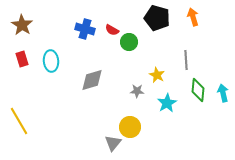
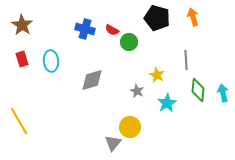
gray star: rotated 24 degrees clockwise
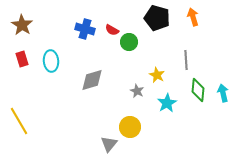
gray triangle: moved 4 px left, 1 px down
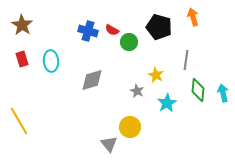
black pentagon: moved 2 px right, 9 px down
blue cross: moved 3 px right, 2 px down
gray line: rotated 12 degrees clockwise
yellow star: moved 1 px left
gray triangle: rotated 18 degrees counterclockwise
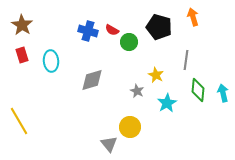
red rectangle: moved 4 px up
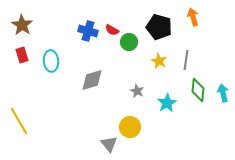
yellow star: moved 3 px right, 14 px up
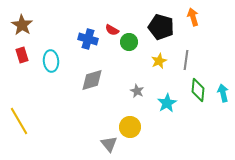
black pentagon: moved 2 px right
blue cross: moved 8 px down
yellow star: rotated 21 degrees clockwise
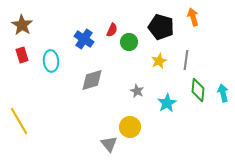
red semicircle: rotated 96 degrees counterclockwise
blue cross: moved 4 px left; rotated 18 degrees clockwise
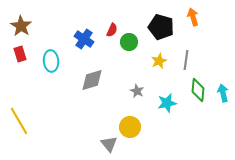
brown star: moved 1 px left, 1 px down
red rectangle: moved 2 px left, 1 px up
cyan star: rotated 18 degrees clockwise
